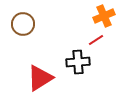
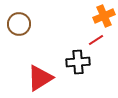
brown circle: moved 4 px left
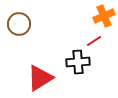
red line: moved 2 px left, 1 px down
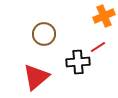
brown circle: moved 25 px right, 10 px down
red line: moved 4 px right, 6 px down
red triangle: moved 4 px left, 1 px up; rotated 8 degrees counterclockwise
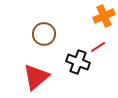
black cross: rotated 25 degrees clockwise
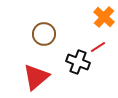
orange cross: moved 1 px down; rotated 25 degrees counterclockwise
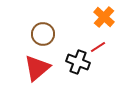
brown circle: moved 1 px left
red triangle: moved 1 px right, 9 px up
